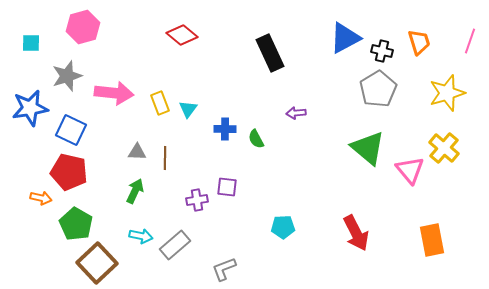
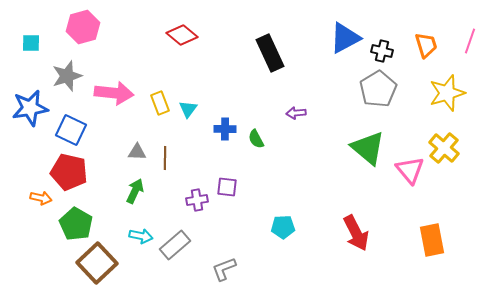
orange trapezoid: moved 7 px right, 3 px down
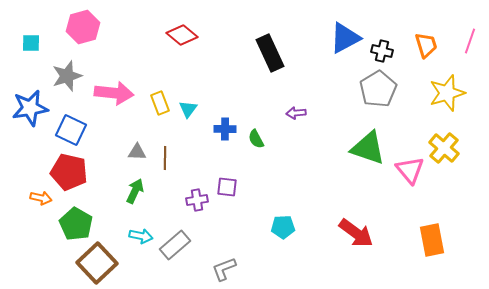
green triangle: rotated 21 degrees counterclockwise
red arrow: rotated 27 degrees counterclockwise
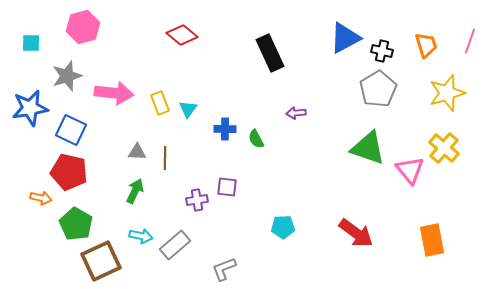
brown square: moved 4 px right, 2 px up; rotated 18 degrees clockwise
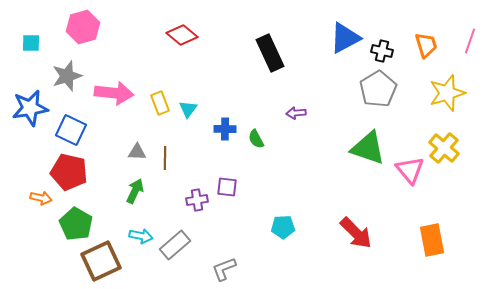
red arrow: rotated 9 degrees clockwise
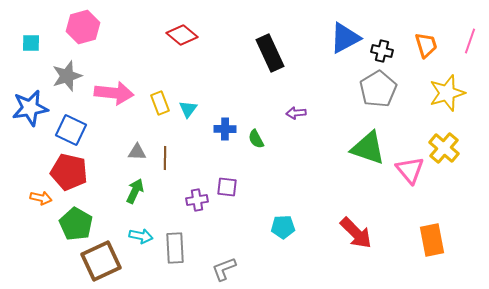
gray rectangle: moved 3 px down; rotated 52 degrees counterclockwise
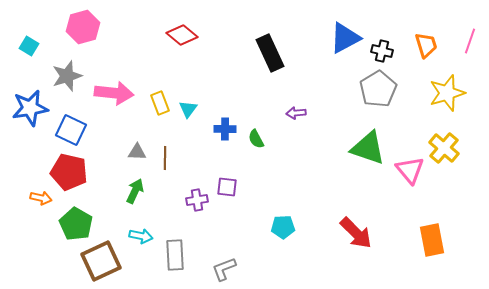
cyan square: moved 2 px left, 3 px down; rotated 30 degrees clockwise
gray rectangle: moved 7 px down
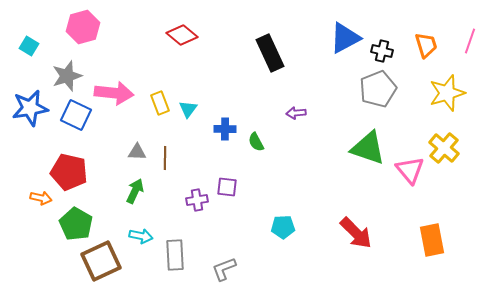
gray pentagon: rotated 9 degrees clockwise
blue square: moved 5 px right, 15 px up
green semicircle: moved 3 px down
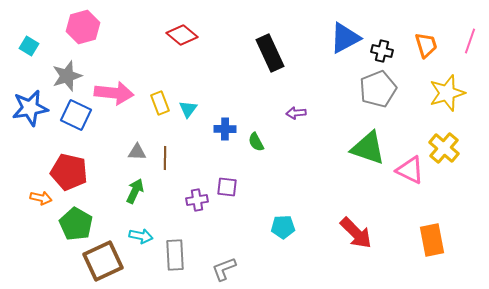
pink triangle: rotated 24 degrees counterclockwise
brown square: moved 2 px right
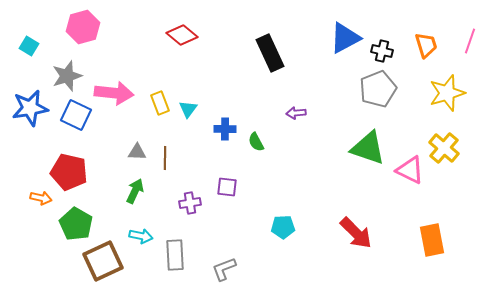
purple cross: moved 7 px left, 3 px down
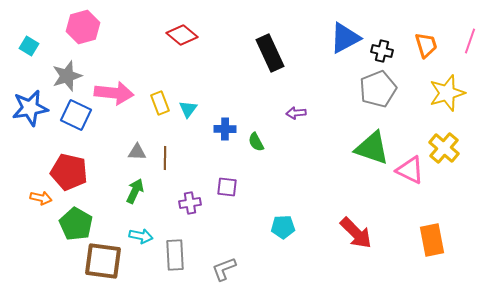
green triangle: moved 4 px right
brown square: rotated 33 degrees clockwise
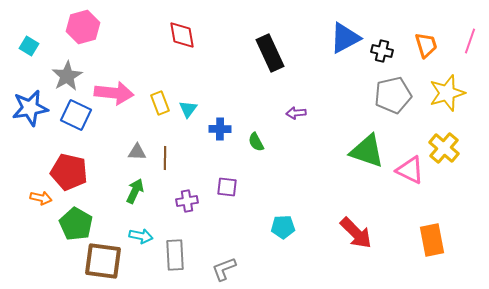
red diamond: rotated 40 degrees clockwise
gray star: rotated 12 degrees counterclockwise
gray pentagon: moved 15 px right, 6 px down; rotated 9 degrees clockwise
blue cross: moved 5 px left
green triangle: moved 5 px left, 3 px down
purple cross: moved 3 px left, 2 px up
